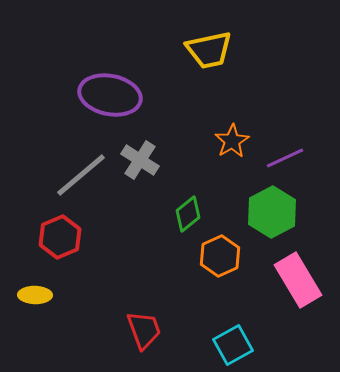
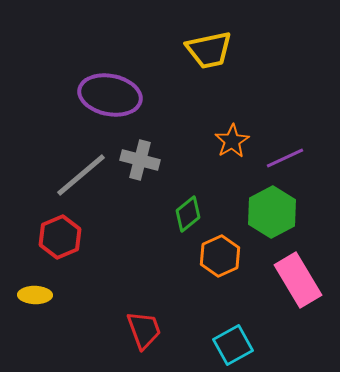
gray cross: rotated 18 degrees counterclockwise
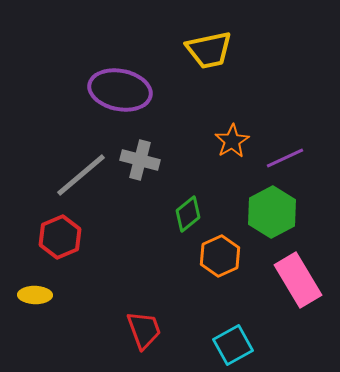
purple ellipse: moved 10 px right, 5 px up
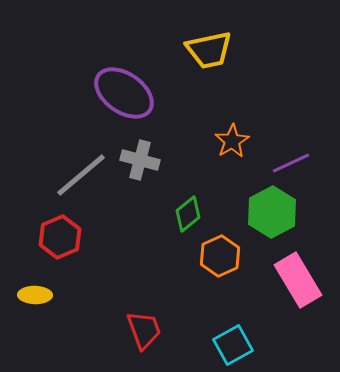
purple ellipse: moved 4 px right, 3 px down; rotated 24 degrees clockwise
purple line: moved 6 px right, 5 px down
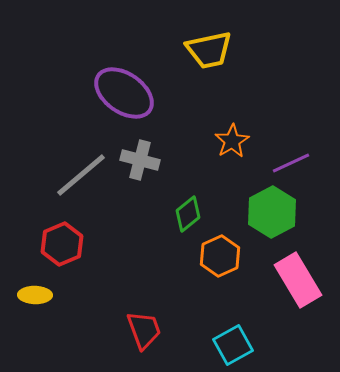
red hexagon: moved 2 px right, 7 px down
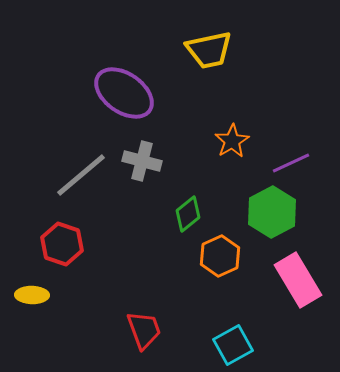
gray cross: moved 2 px right, 1 px down
red hexagon: rotated 18 degrees counterclockwise
yellow ellipse: moved 3 px left
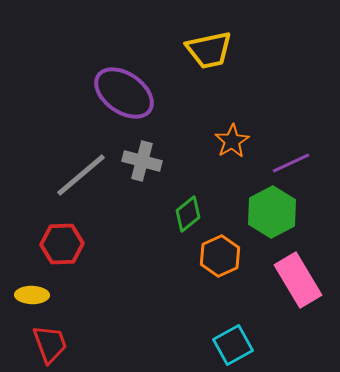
red hexagon: rotated 21 degrees counterclockwise
red trapezoid: moved 94 px left, 14 px down
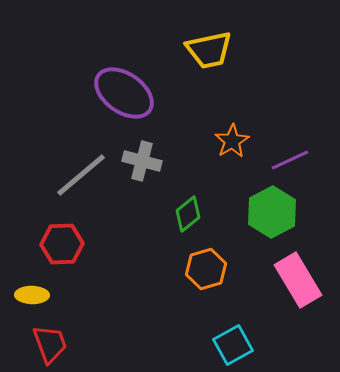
purple line: moved 1 px left, 3 px up
orange hexagon: moved 14 px left, 13 px down; rotated 9 degrees clockwise
